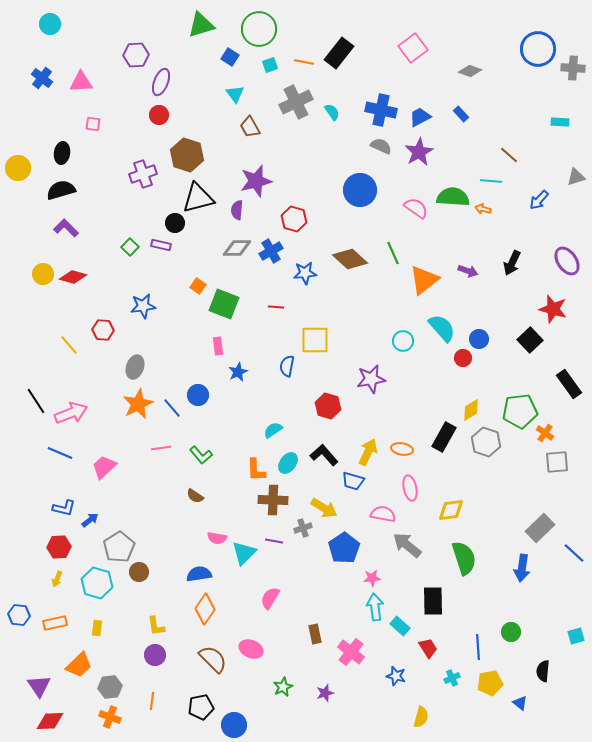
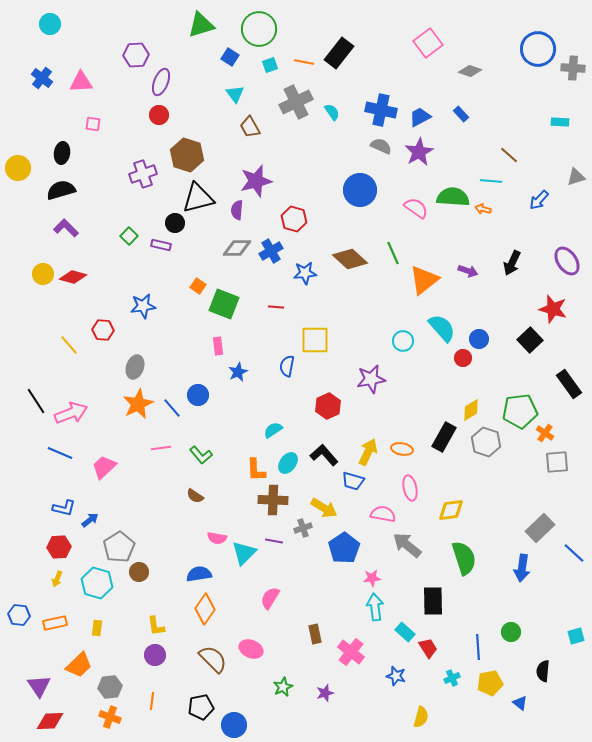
pink square at (413, 48): moved 15 px right, 5 px up
green square at (130, 247): moved 1 px left, 11 px up
red hexagon at (328, 406): rotated 20 degrees clockwise
cyan rectangle at (400, 626): moved 5 px right, 6 px down
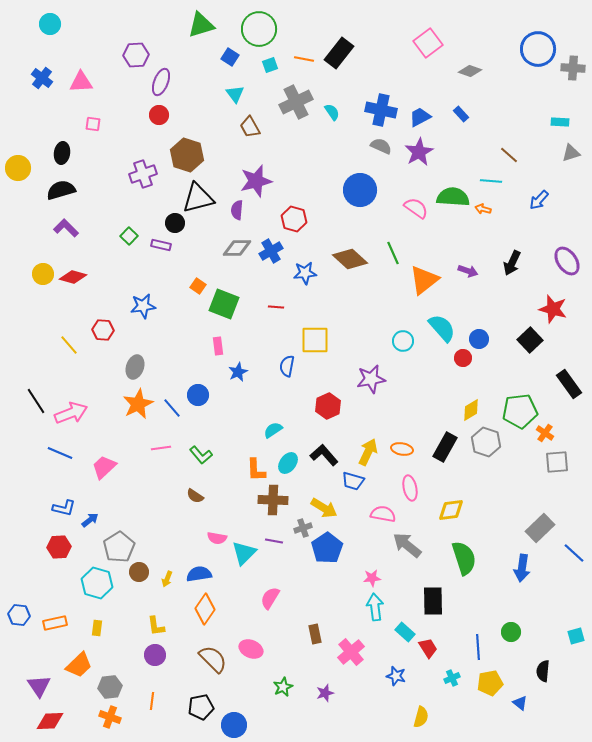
orange line at (304, 62): moved 3 px up
gray triangle at (576, 177): moved 5 px left, 24 px up
black rectangle at (444, 437): moved 1 px right, 10 px down
blue pentagon at (344, 548): moved 17 px left
yellow arrow at (57, 579): moved 110 px right
pink cross at (351, 652): rotated 12 degrees clockwise
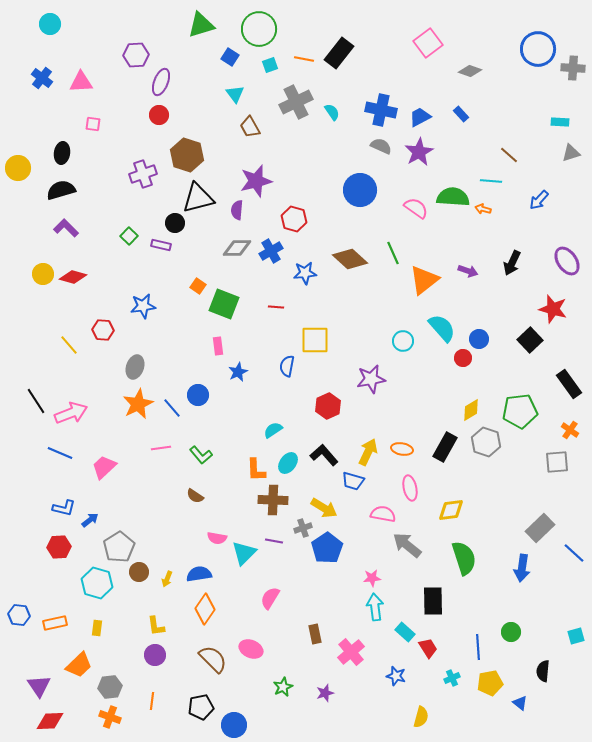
orange cross at (545, 433): moved 25 px right, 3 px up
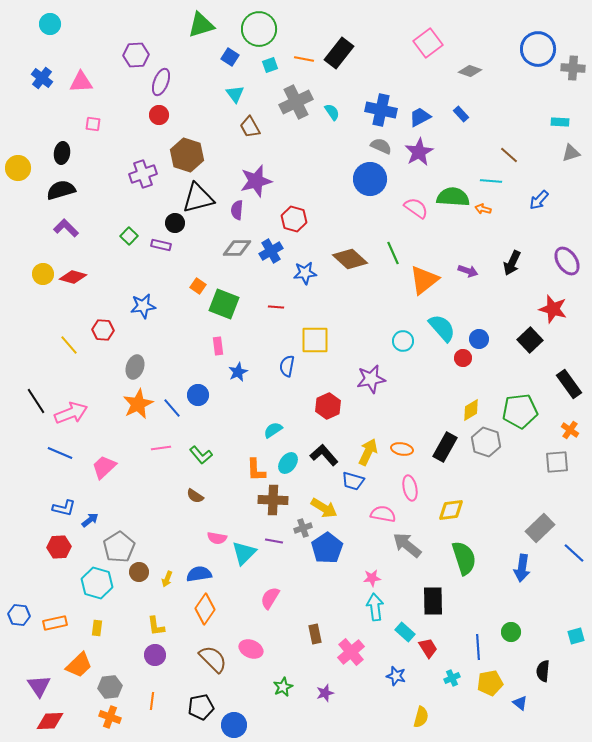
blue circle at (360, 190): moved 10 px right, 11 px up
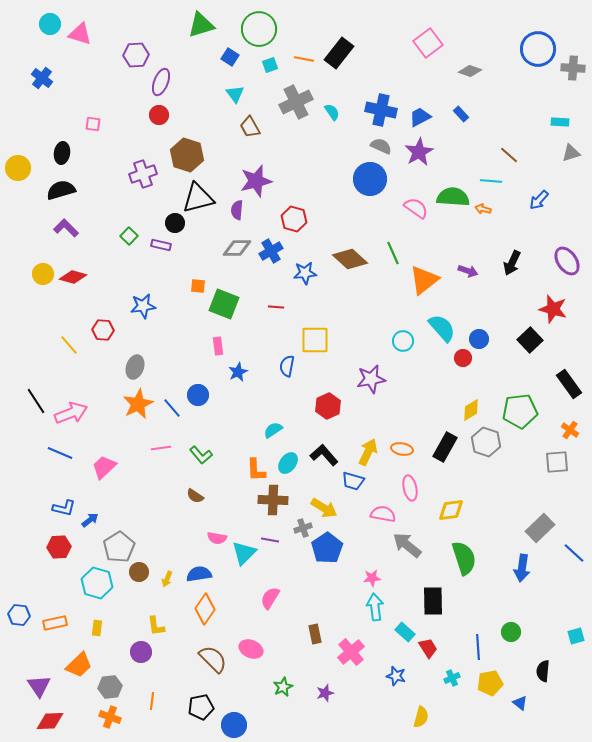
pink triangle at (81, 82): moved 1 px left, 48 px up; rotated 20 degrees clockwise
orange square at (198, 286): rotated 28 degrees counterclockwise
purple line at (274, 541): moved 4 px left, 1 px up
purple circle at (155, 655): moved 14 px left, 3 px up
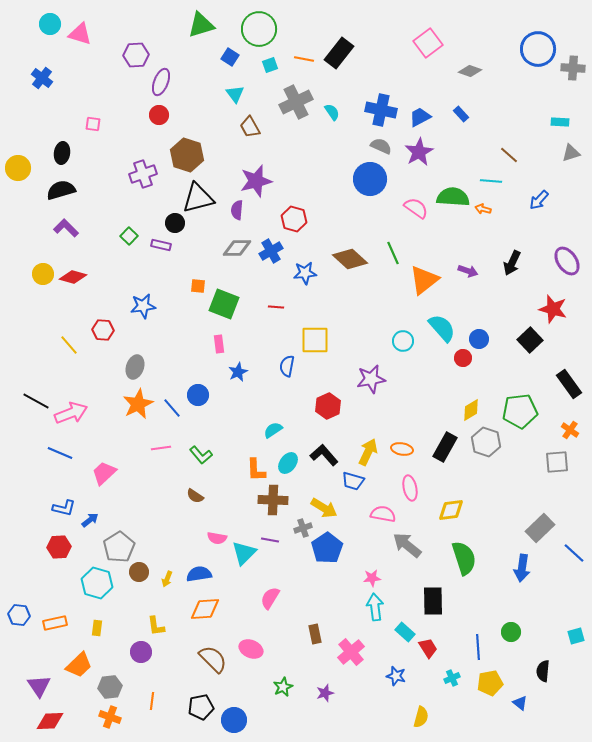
pink rectangle at (218, 346): moved 1 px right, 2 px up
black line at (36, 401): rotated 28 degrees counterclockwise
pink trapezoid at (104, 467): moved 6 px down
orange diamond at (205, 609): rotated 52 degrees clockwise
blue circle at (234, 725): moved 5 px up
